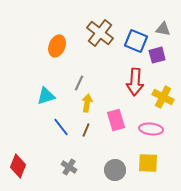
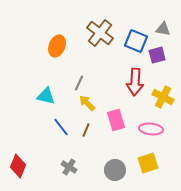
cyan triangle: rotated 30 degrees clockwise
yellow arrow: rotated 54 degrees counterclockwise
yellow square: rotated 20 degrees counterclockwise
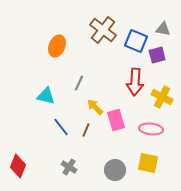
brown cross: moved 3 px right, 3 px up
yellow cross: moved 1 px left
yellow arrow: moved 8 px right, 4 px down
yellow square: rotated 30 degrees clockwise
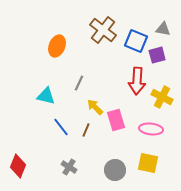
red arrow: moved 2 px right, 1 px up
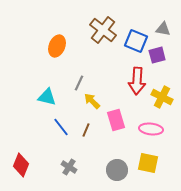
cyan triangle: moved 1 px right, 1 px down
yellow arrow: moved 3 px left, 6 px up
red diamond: moved 3 px right, 1 px up
gray circle: moved 2 px right
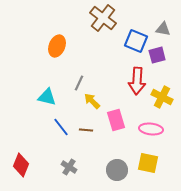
brown cross: moved 12 px up
brown line: rotated 72 degrees clockwise
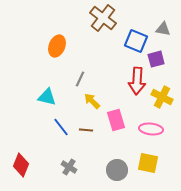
purple square: moved 1 px left, 4 px down
gray line: moved 1 px right, 4 px up
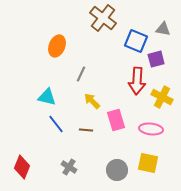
gray line: moved 1 px right, 5 px up
blue line: moved 5 px left, 3 px up
red diamond: moved 1 px right, 2 px down
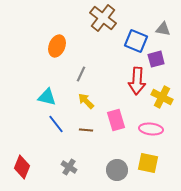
yellow arrow: moved 6 px left
